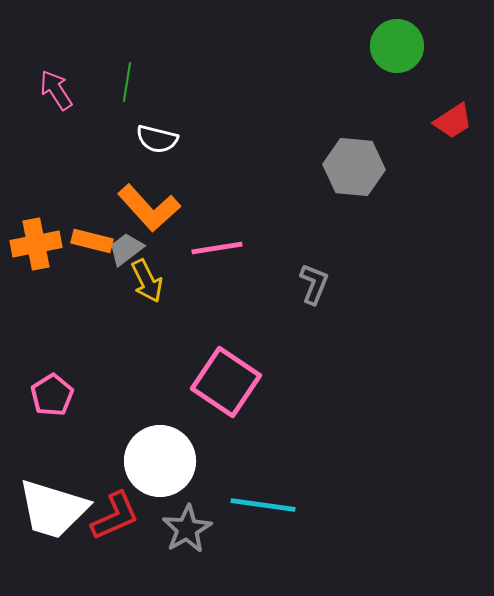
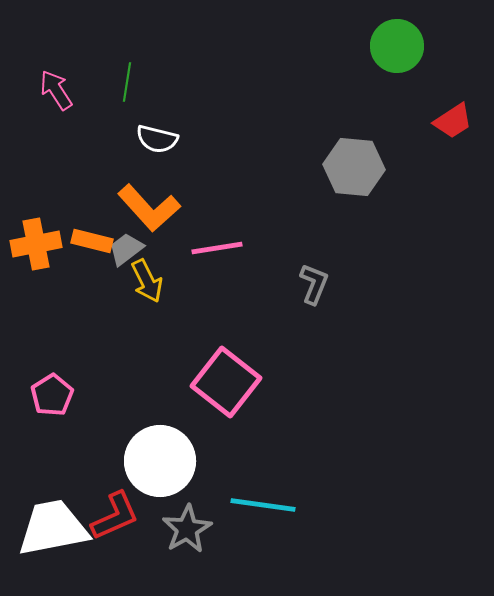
pink square: rotated 4 degrees clockwise
white trapezoid: moved 19 px down; rotated 152 degrees clockwise
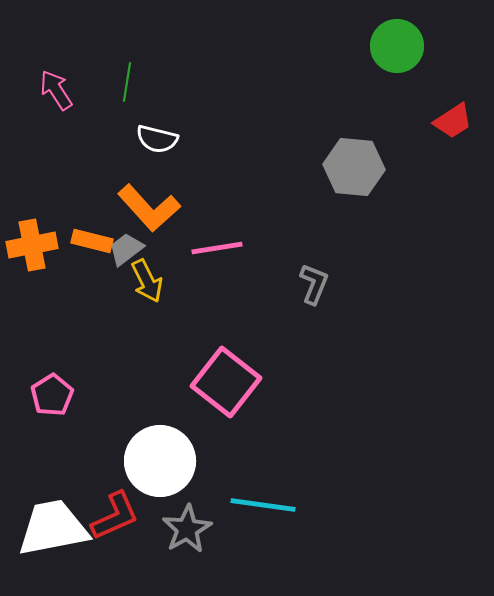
orange cross: moved 4 px left, 1 px down
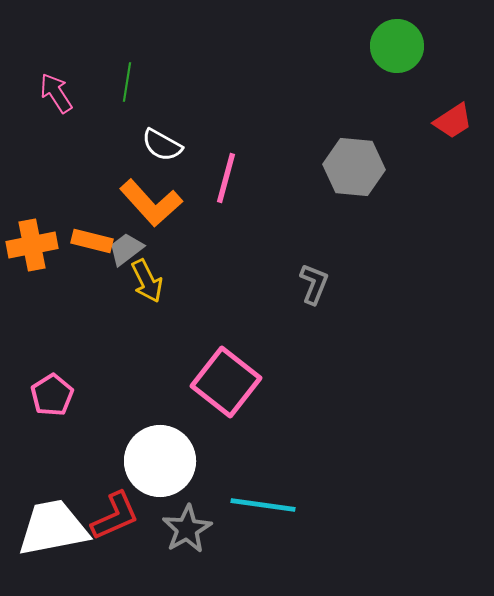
pink arrow: moved 3 px down
white semicircle: moved 5 px right, 6 px down; rotated 15 degrees clockwise
orange L-shape: moved 2 px right, 5 px up
pink line: moved 9 px right, 70 px up; rotated 66 degrees counterclockwise
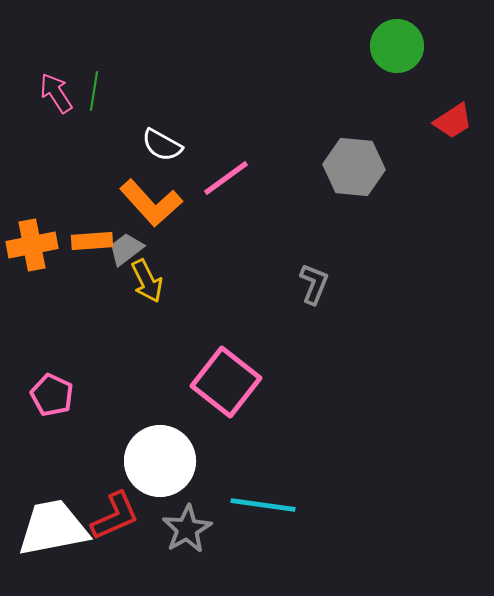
green line: moved 33 px left, 9 px down
pink line: rotated 39 degrees clockwise
orange rectangle: rotated 18 degrees counterclockwise
pink pentagon: rotated 15 degrees counterclockwise
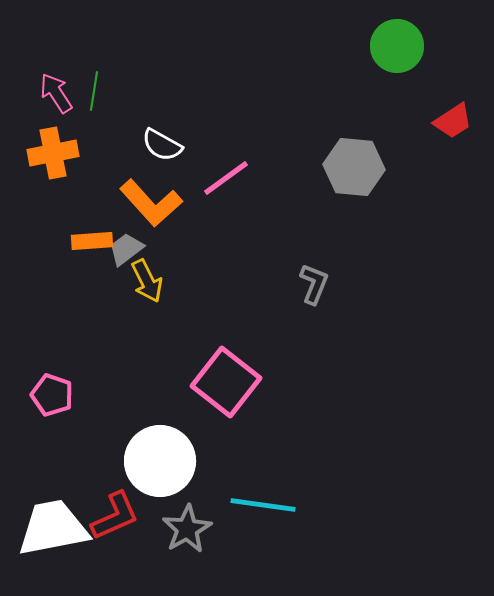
orange cross: moved 21 px right, 92 px up
pink pentagon: rotated 6 degrees counterclockwise
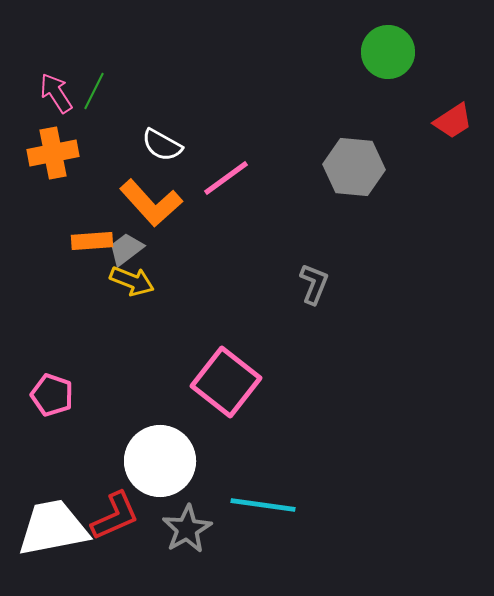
green circle: moved 9 px left, 6 px down
green line: rotated 18 degrees clockwise
yellow arrow: moved 15 px left; rotated 42 degrees counterclockwise
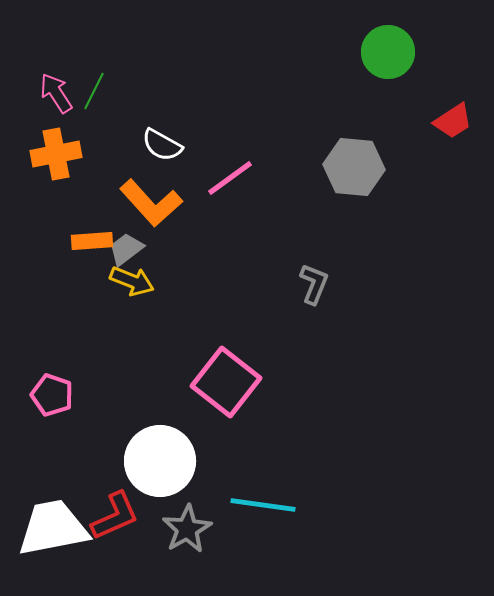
orange cross: moved 3 px right, 1 px down
pink line: moved 4 px right
